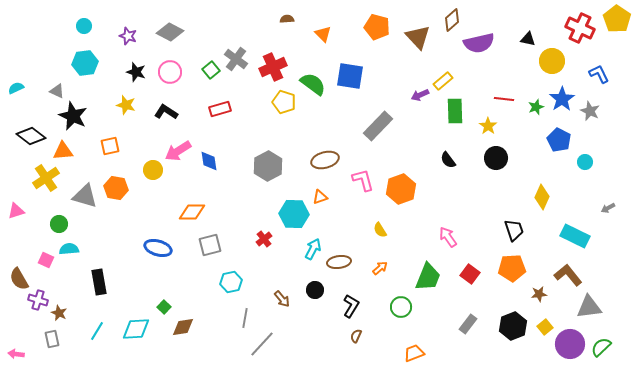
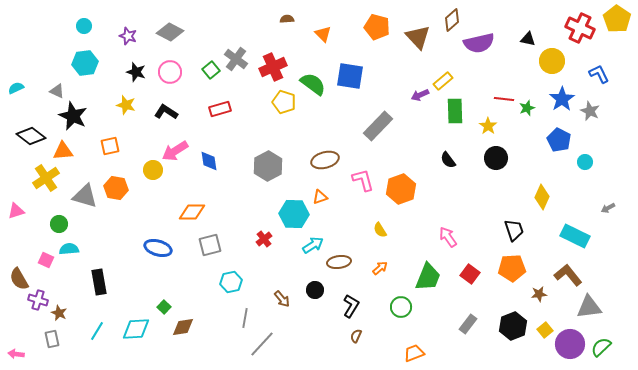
green star at (536, 107): moved 9 px left, 1 px down
pink arrow at (178, 151): moved 3 px left
cyan arrow at (313, 249): moved 4 px up; rotated 30 degrees clockwise
yellow square at (545, 327): moved 3 px down
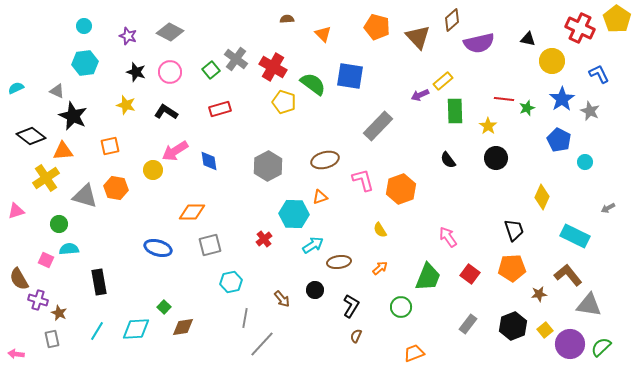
red cross at (273, 67): rotated 36 degrees counterclockwise
gray triangle at (589, 307): moved 2 px up; rotated 16 degrees clockwise
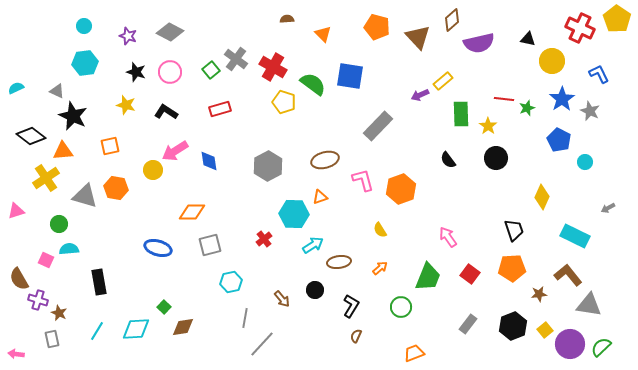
green rectangle at (455, 111): moved 6 px right, 3 px down
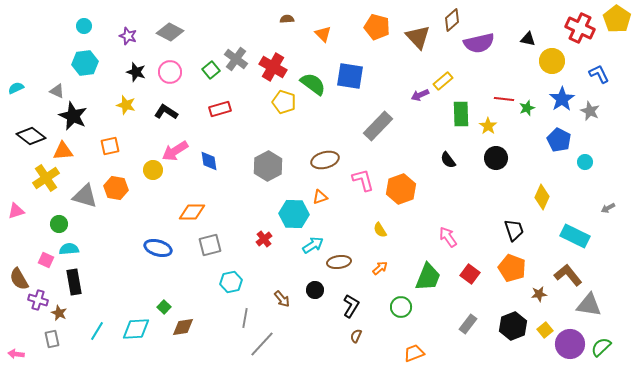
orange pentagon at (512, 268): rotated 24 degrees clockwise
black rectangle at (99, 282): moved 25 px left
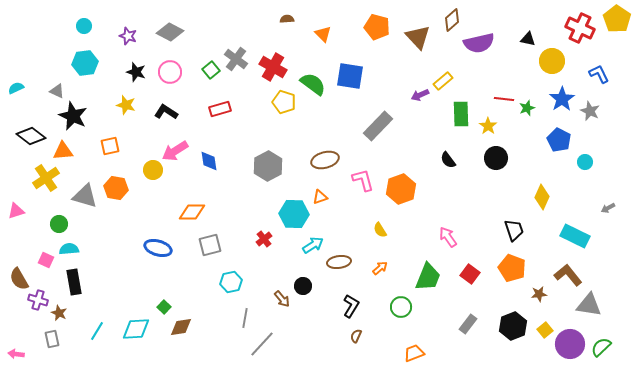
black circle at (315, 290): moved 12 px left, 4 px up
brown diamond at (183, 327): moved 2 px left
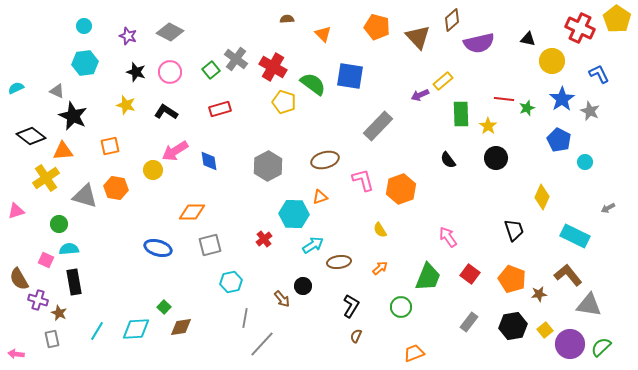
orange pentagon at (512, 268): moved 11 px down
gray rectangle at (468, 324): moved 1 px right, 2 px up
black hexagon at (513, 326): rotated 12 degrees clockwise
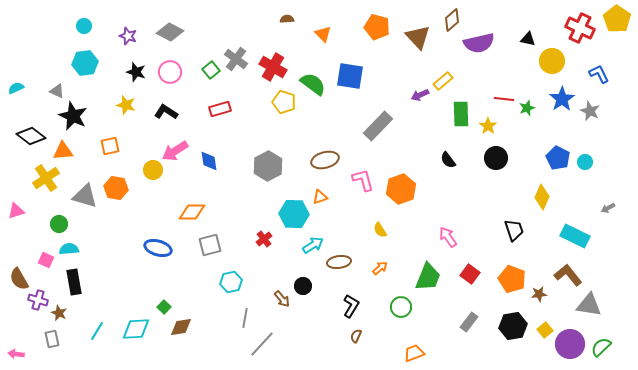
blue pentagon at (559, 140): moved 1 px left, 18 px down
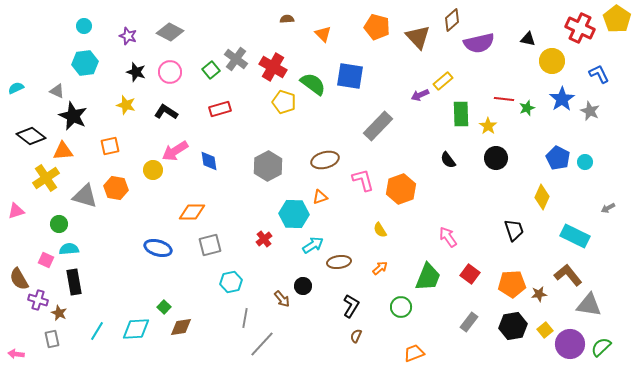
orange pentagon at (512, 279): moved 5 px down; rotated 24 degrees counterclockwise
